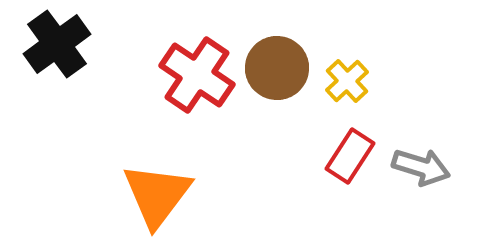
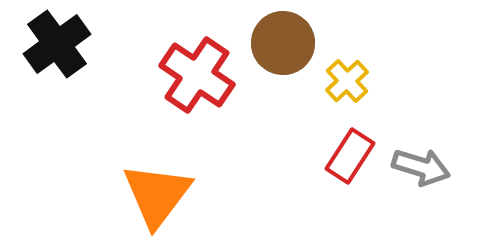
brown circle: moved 6 px right, 25 px up
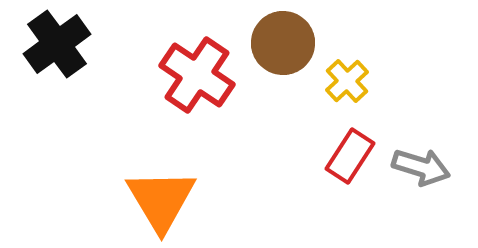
orange triangle: moved 4 px right, 5 px down; rotated 8 degrees counterclockwise
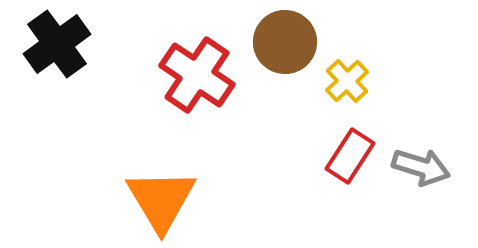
brown circle: moved 2 px right, 1 px up
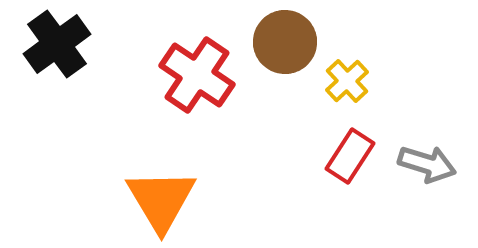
gray arrow: moved 6 px right, 3 px up
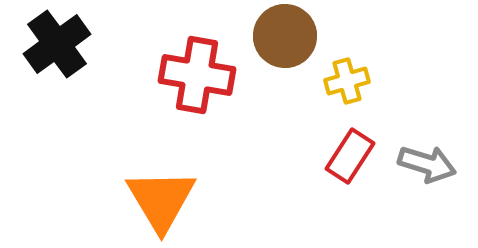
brown circle: moved 6 px up
red cross: rotated 24 degrees counterclockwise
yellow cross: rotated 27 degrees clockwise
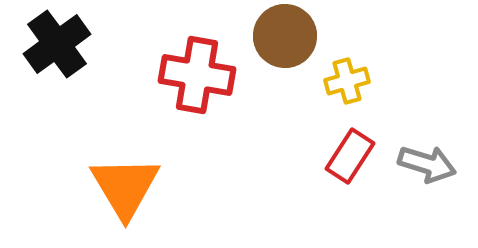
orange triangle: moved 36 px left, 13 px up
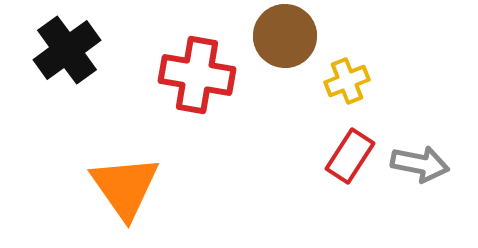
black cross: moved 10 px right, 6 px down
yellow cross: rotated 6 degrees counterclockwise
gray arrow: moved 7 px left; rotated 6 degrees counterclockwise
orange triangle: rotated 4 degrees counterclockwise
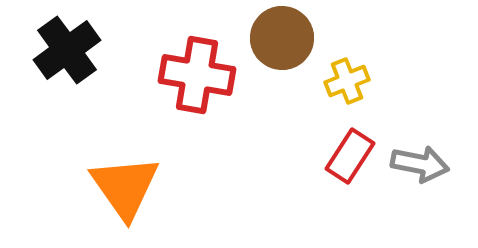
brown circle: moved 3 px left, 2 px down
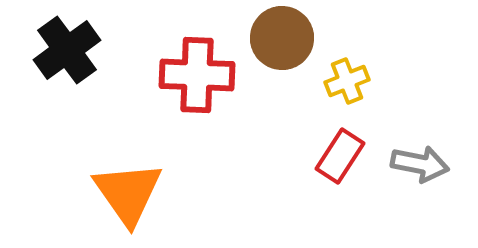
red cross: rotated 8 degrees counterclockwise
red rectangle: moved 10 px left
orange triangle: moved 3 px right, 6 px down
